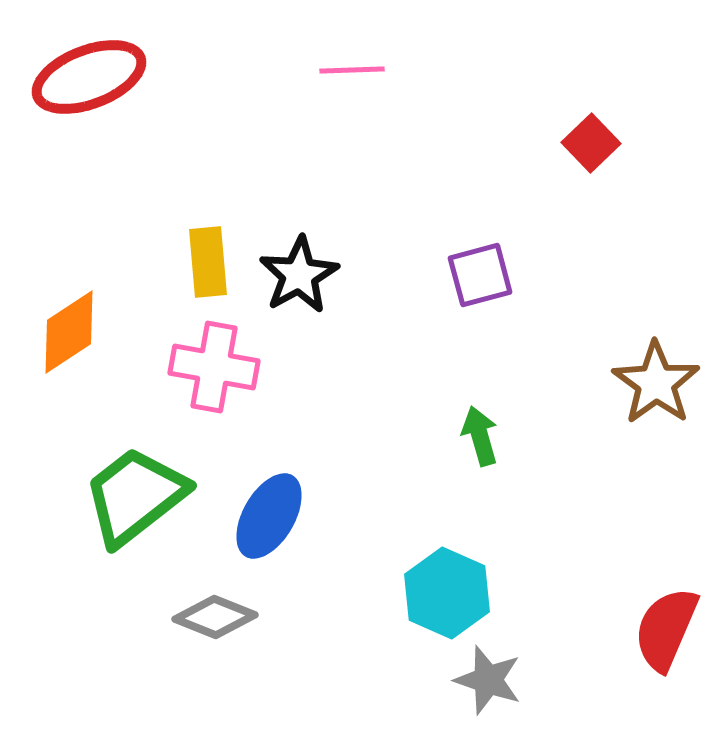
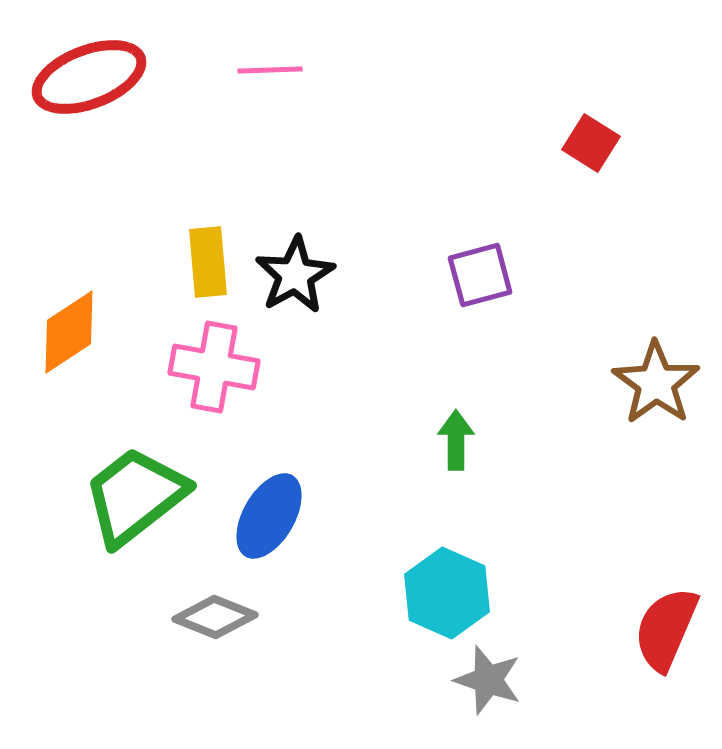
pink line: moved 82 px left
red square: rotated 14 degrees counterclockwise
black star: moved 4 px left
green arrow: moved 24 px left, 4 px down; rotated 16 degrees clockwise
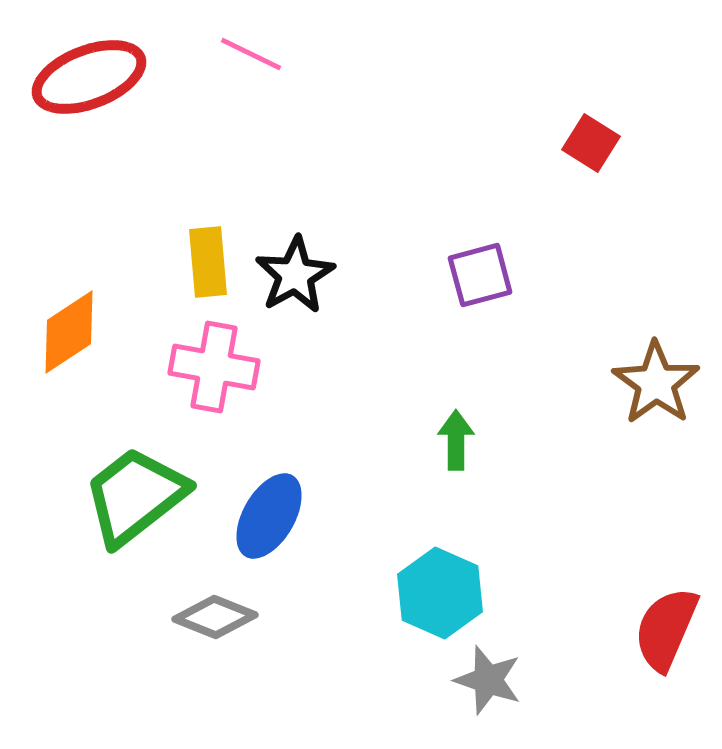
pink line: moved 19 px left, 16 px up; rotated 28 degrees clockwise
cyan hexagon: moved 7 px left
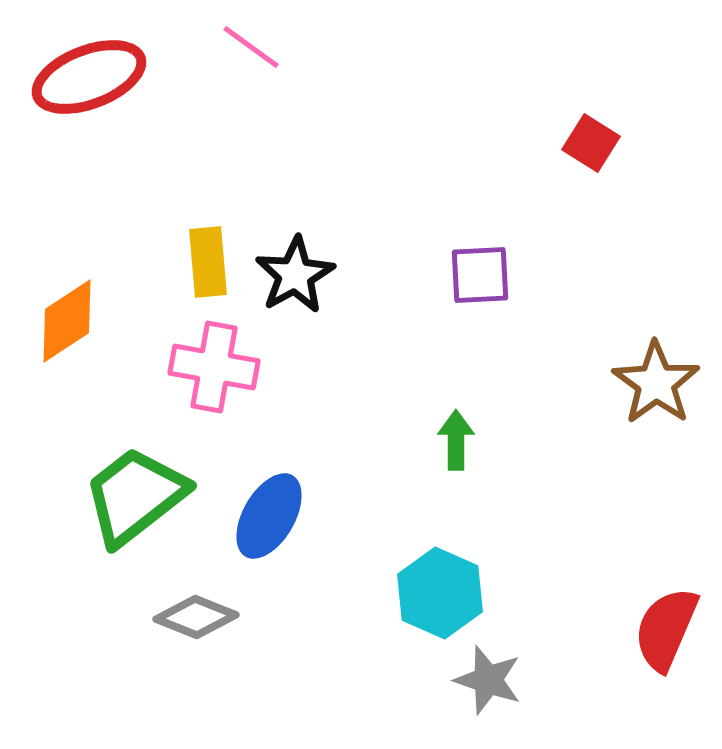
pink line: moved 7 px up; rotated 10 degrees clockwise
purple square: rotated 12 degrees clockwise
orange diamond: moved 2 px left, 11 px up
gray diamond: moved 19 px left
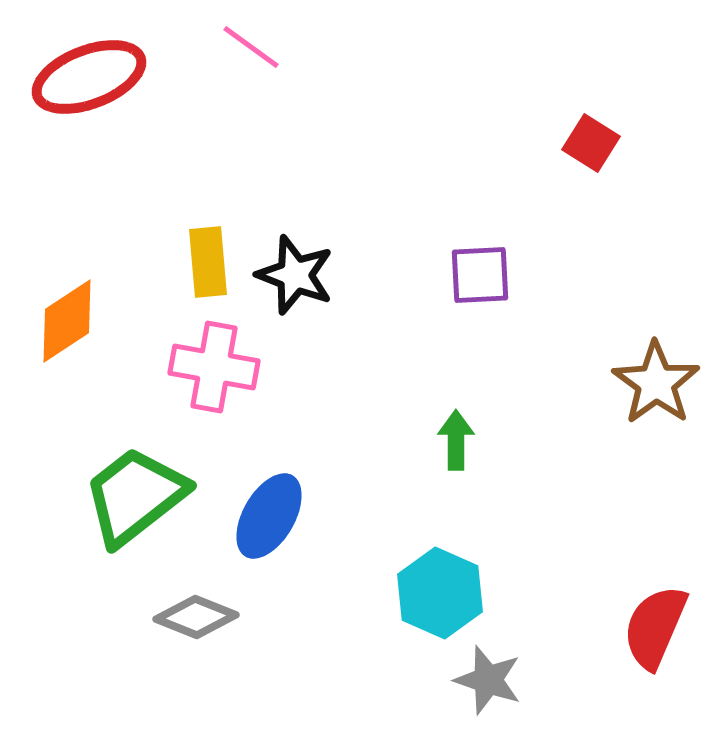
black star: rotated 22 degrees counterclockwise
red semicircle: moved 11 px left, 2 px up
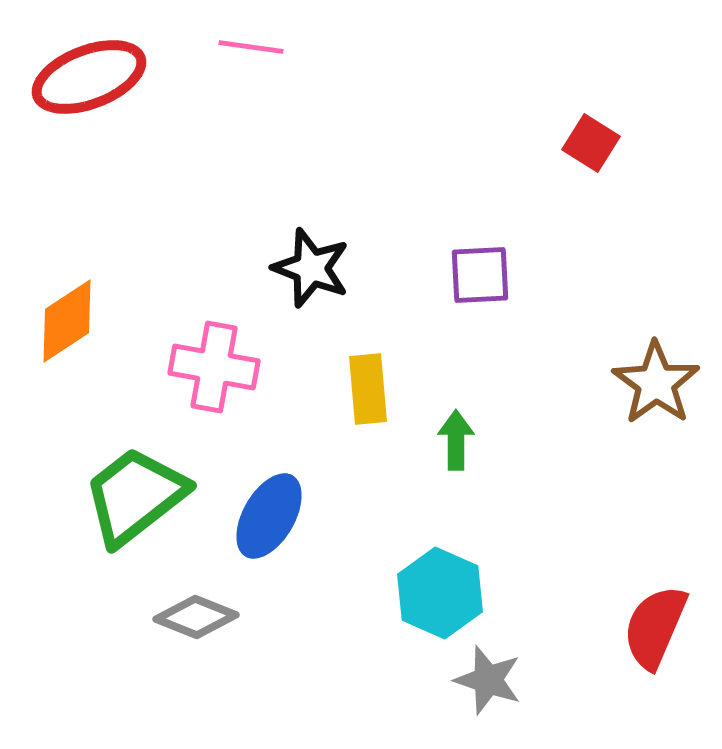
pink line: rotated 28 degrees counterclockwise
yellow rectangle: moved 160 px right, 127 px down
black star: moved 16 px right, 7 px up
